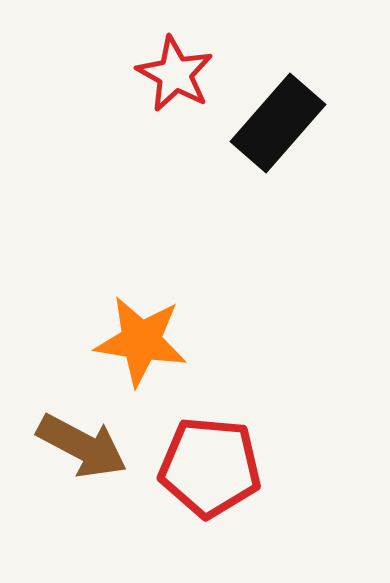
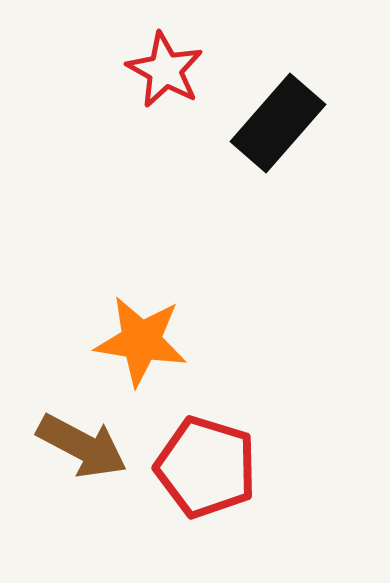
red star: moved 10 px left, 4 px up
red pentagon: moved 4 px left; rotated 12 degrees clockwise
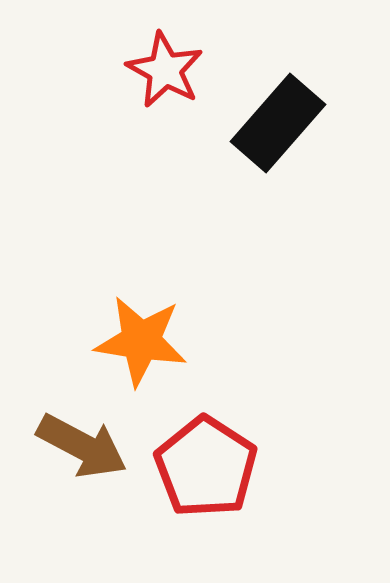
red pentagon: rotated 16 degrees clockwise
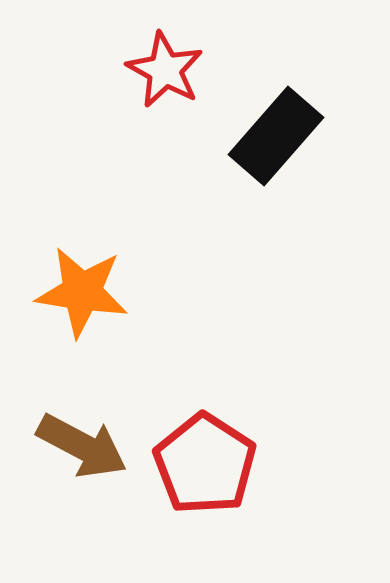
black rectangle: moved 2 px left, 13 px down
orange star: moved 59 px left, 49 px up
red pentagon: moved 1 px left, 3 px up
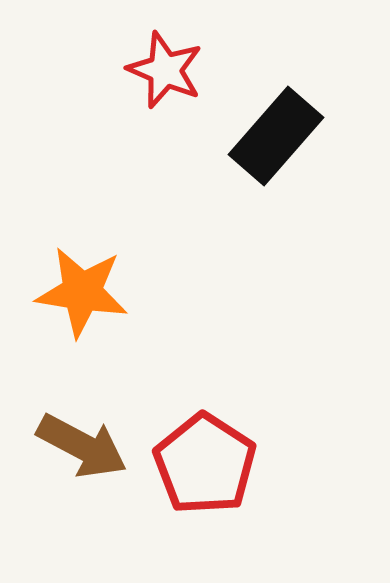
red star: rotated 6 degrees counterclockwise
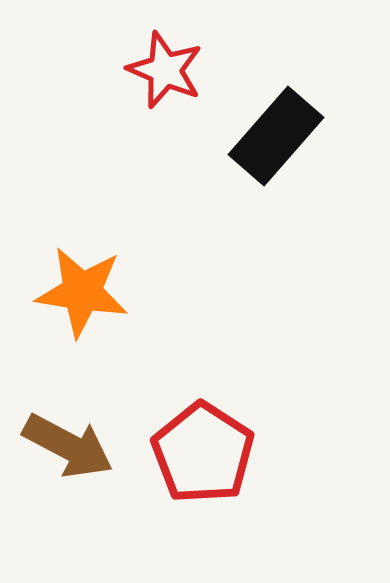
brown arrow: moved 14 px left
red pentagon: moved 2 px left, 11 px up
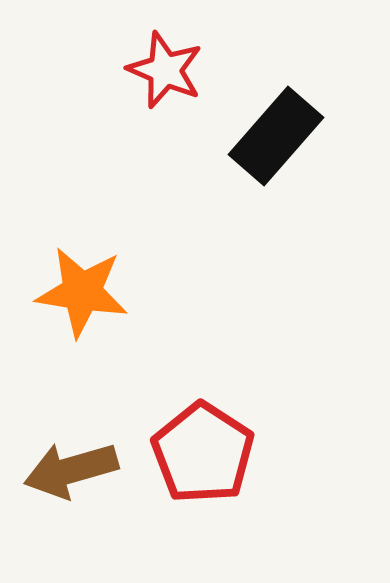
brown arrow: moved 3 px right, 24 px down; rotated 136 degrees clockwise
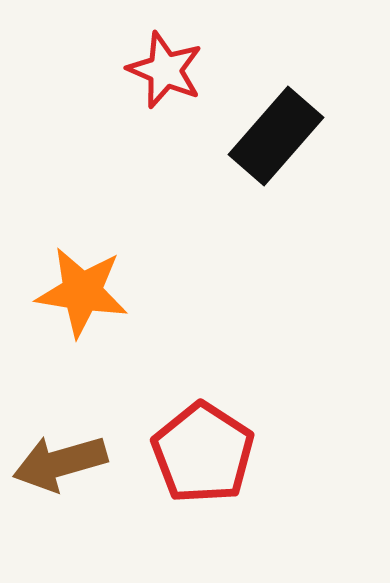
brown arrow: moved 11 px left, 7 px up
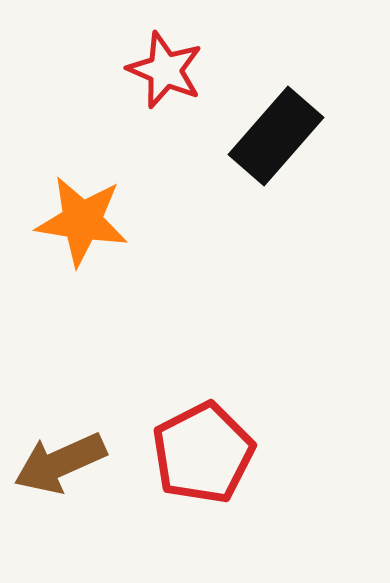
orange star: moved 71 px up
red pentagon: rotated 12 degrees clockwise
brown arrow: rotated 8 degrees counterclockwise
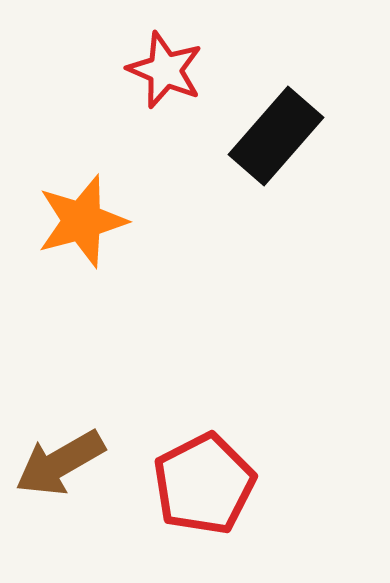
orange star: rotated 24 degrees counterclockwise
red pentagon: moved 1 px right, 31 px down
brown arrow: rotated 6 degrees counterclockwise
